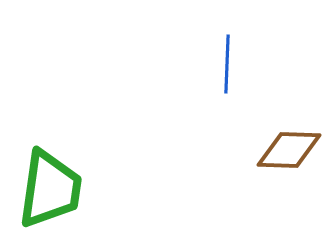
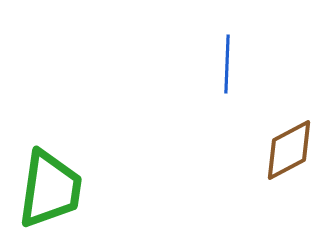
brown diamond: rotated 30 degrees counterclockwise
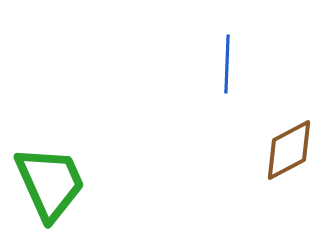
green trapezoid: moved 6 px up; rotated 32 degrees counterclockwise
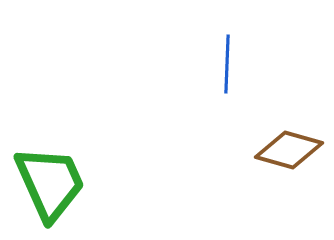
brown diamond: rotated 44 degrees clockwise
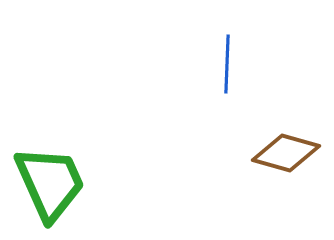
brown diamond: moved 3 px left, 3 px down
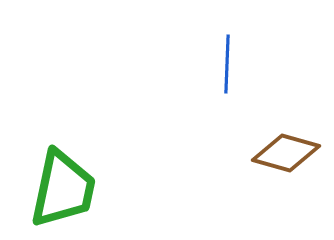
green trapezoid: moved 13 px right, 6 px down; rotated 36 degrees clockwise
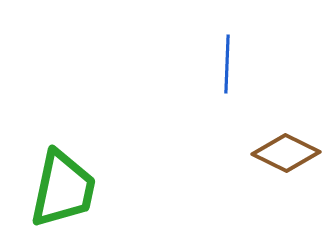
brown diamond: rotated 10 degrees clockwise
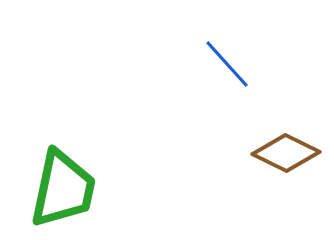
blue line: rotated 44 degrees counterclockwise
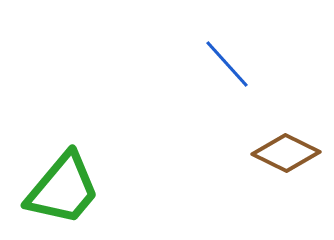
green trapezoid: rotated 28 degrees clockwise
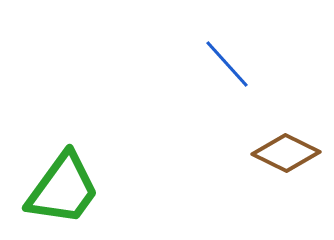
green trapezoid: rotated 4 degrees counterclockwise
